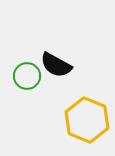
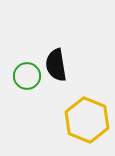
black semicircle: rotated 52 degrees clockwise
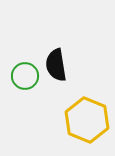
green circle: moved 2 px left
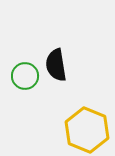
yellow hexagon: moved 10 px down
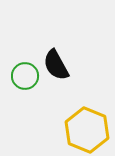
black semicircle: rotated 20 degrees counterclockwise
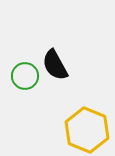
black semicircle: moved 1 px left
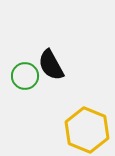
black semicircle: moved 4 px left
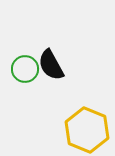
green circle: moved 7 px up
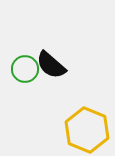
black semicircle: rotated 20 degrees counterclockwise
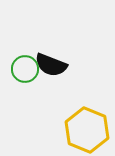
black semicircle: rotated 20 degrees counterclockwise
